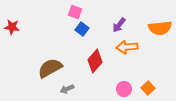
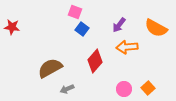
orange semicircle: moved 4 px left; rotated 35 degrees clockwise
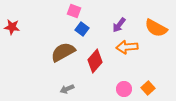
pink square: moved 1 px left, 1 px up
brown semicircle: moved 13 px right, 16 px up
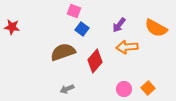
brown semicircle: rotated 10 degrees clockwise
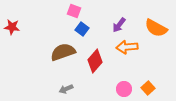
gray arrow: moved 1 px left
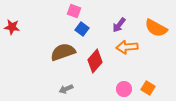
orange square: rotated 16 degrees counterclockwise
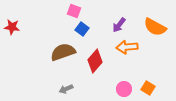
orange semicircle: moved 1 px left, 1 px up
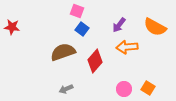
pink square: moved 3 px right
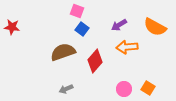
purple arrow: rotated 21 degrees clockwise
